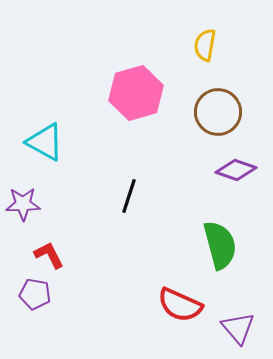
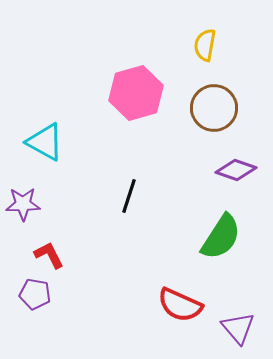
brown circle: moved 4 px left, 4 px up
green semicircle: moved 1 px right, 8 px up; rotated 48 degrees clockwise
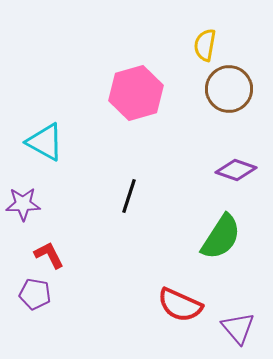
brown circle: moved 15 px right, 19 px up
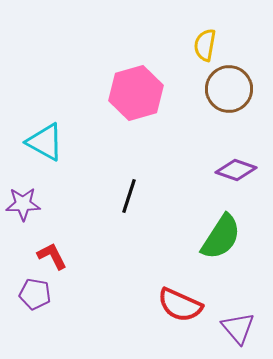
red L-shape: moved 3 px right, 1 px down
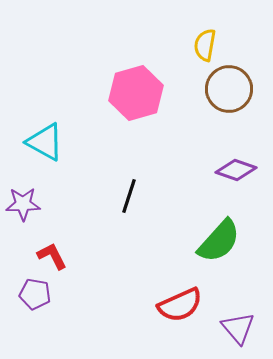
green semicircle: moved 2 px left, 4 px down; rotated 9 degrees clockwise
red semicircle: rotated 48 degrees counterclockwise
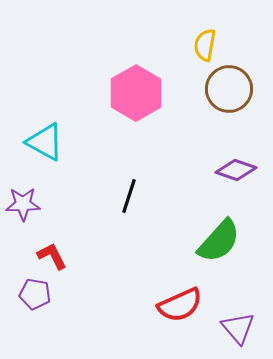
pink hexagon: rotated 14 degrees counterclockwise
